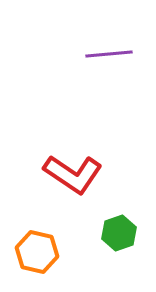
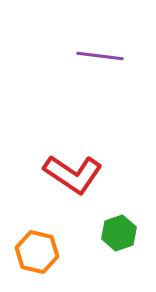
purple line: moved 9 px left, 2 px down; rotated 12 degrees clockwise
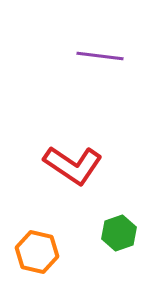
red L-shape: moved 9 px up
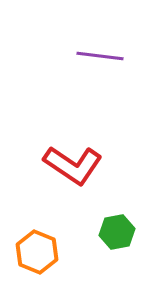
green hexagon: moved 2 px left, 1 px up; rotated 8 degrees clockwise
orange hexagon: rotated 9 degrees clockwise
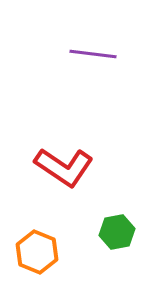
purple line: moved 7 px left, 2 px up
red L-shape: moved 9 px left, 2 px down
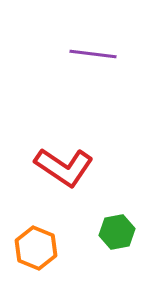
orange hexagon: moved 1 px left, 4 px up
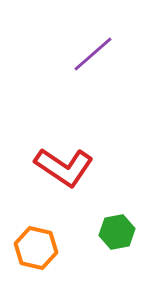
purple line: rotated 48 degrees counterclockwise
orange hexagon: rotated 9 degrees counterclockwise
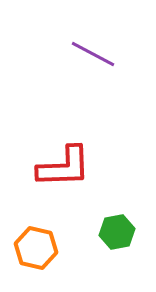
purple line: rotated 69 degrees clockwise
red L-shape: rotated 36 degrees counterclockwise
